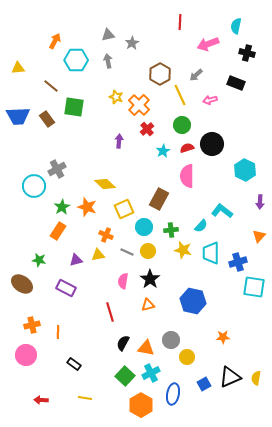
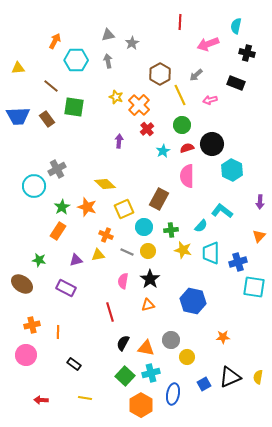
cyan hexagon at (245, 170): moved 13 px left
cyan cross at (151, 373): rotated 12 degrees clockwise
yellow semicircle at (256, 378): moved 2 px right, 1 px up
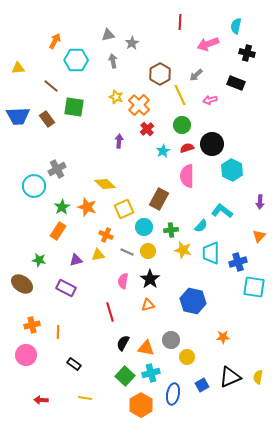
gray arrow at (108, 61): moved 5 px right
blue square at (204, 384): moved 2 px left, 1 px down
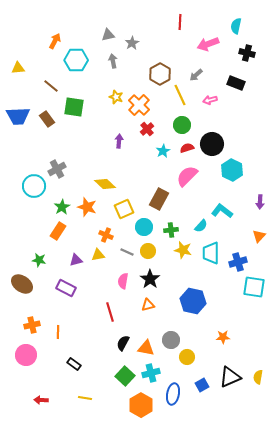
pink semicircle at (187, 176): rotated 45 degrees clockwise
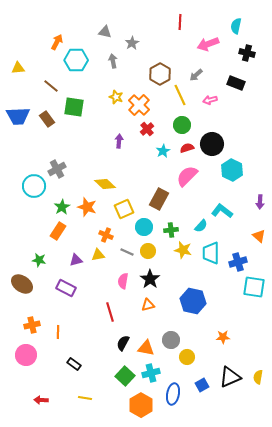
gray triangle at (108, 35): moved 3 px left, 3 px up; rotated 24 degrees clockwise
orange arrow at (55, 41): moved 2 px right, 1 px down
orange triangle at (259, 236): rotated 32 degrees counterclockwise
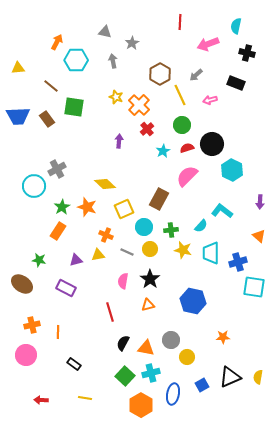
yellow circle at (148, 251): moved 2 px right, 2 px up
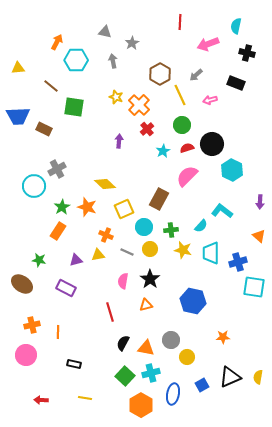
brown rectangle at (47, 119): moved 3 px left, 10 px down; rotated 28 degrees counterclockwise
orange triangle at (148, 305): moved 2 px left
black rectangle at (74, 364): rotated 24 degrees counterclockwise
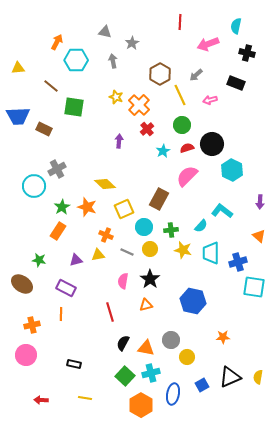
orange line at (58, 332): moved 3 px right, 18 px up
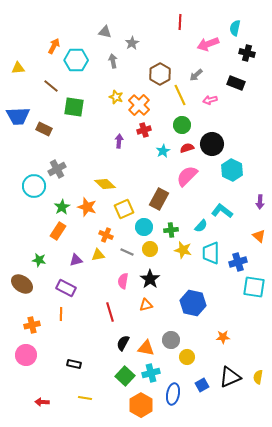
cyan semicircle at (236, 26): moved 1 px left, 2 px down
orange arrow at (57, 42): moved 3 px left, 4 px down
red cross at (147, 129): moved 3 px left, 1 px down; rotated 24 degrees clockwise
blue hexagon at (193, 301): moved 2 px down
red arrow at (41, 400): moved 1 px right, 2 px down
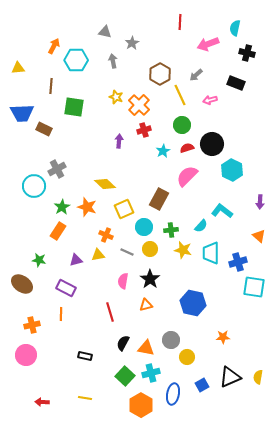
brown line at (51, 86): rotated 56 degrees clockwise
blue trapezoid at (18, 116): moved 4 px right, 3 px up
black rectangle at (74, 364): moved 11 px right, 8 px up
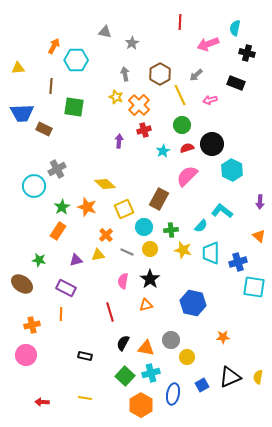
gray arrow at (113, 61): moved 12 px right, 13 px down
orange cross at (106, 235): rotated 24 degrees clockwise
